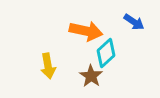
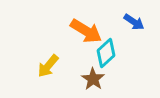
orange arrow: rotated 20 degrees clockwise
yellow arrow: rotated 50 degrees clockwise
brown star: moved 2 px right, 3 px down
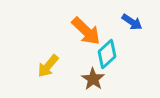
blue arrow: moved 2 px left
orange arrow: rotated 12 degrees clockwise
cyan diamond: moved 1 px right, 1 px down
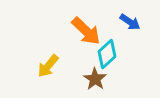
blue arrow: moved 2 px left
brown star: moved 2 px right
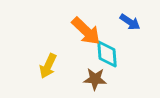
cyan diamond: rotated 52 degrees counterclockwise
yellow arrow: rotated 15 degrees counterclockwise
brown star: rotated 30 degrees counterclockwise
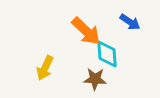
yellow arrow: moved 3 px left, 2 px down
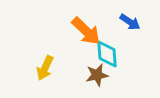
brown star: moved 2 px right, 4 px up; rotated 15 degrees counterclockwise
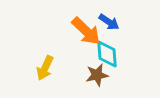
blue arrow: moved 21 px left
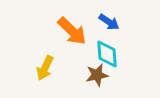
orange arrow: moved 14 px left
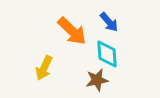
blue arrow: rotated 15 degrees clockwise
yellow arrow: moved 1 px left
brown star: moved 5 px down
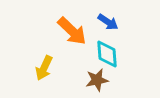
blue arrow: moved 1 px left; rotated 15 degrees counterclockwise
